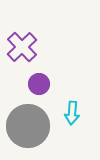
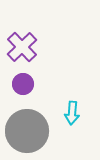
purple circle: moved 16 px left
gray circle: moved 1 px left, 5 px down
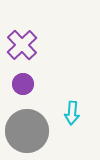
purple cross: moved 2 px up
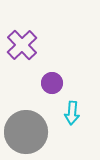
purple circle: moved 29 px right, 1 px up
gray circle: moved 1 px left, 1 px down
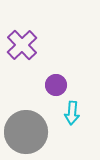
purple circle: moved 4 px right, 2 px down
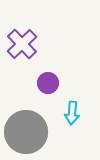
purple cross: moved 1 px up
purple circle: moved 8 px left, 2 px up
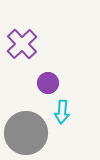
cyan arrow: moved 10 px left, 1 px up
gray circle: moved 1 px down
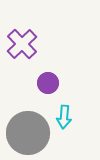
cyan arrow: moved 2 px right, 5 px down
gray circle: moved 2 px right
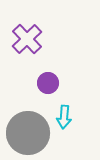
purple cross: moved 5 px right, 5 px up
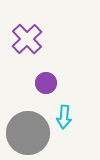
purple circle: moved 2 px left
